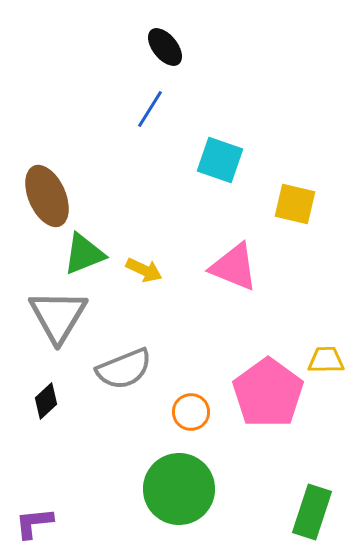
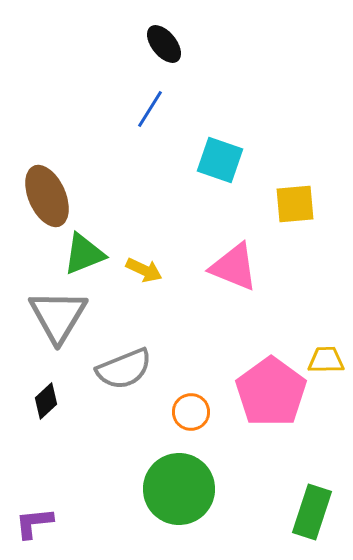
black ellipse: moved 1 px left, 3 px up
yellow square: rotated 18 degrees counterclockwise
pink pentagon: moved 3 px right, 1 px up
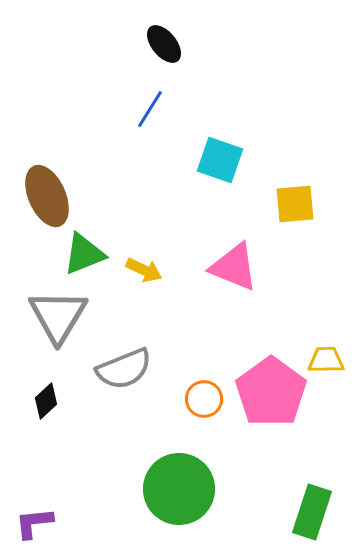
orange circle: moved 13 px right, 13 px up
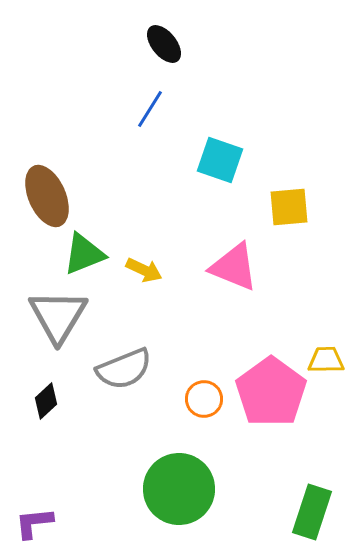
yellow square: moved 6 px left, 3 px down
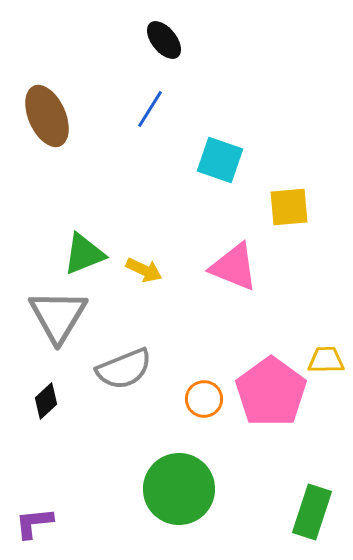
black ellipse: moved 4 px up
brown ellipse: moved 80 px up
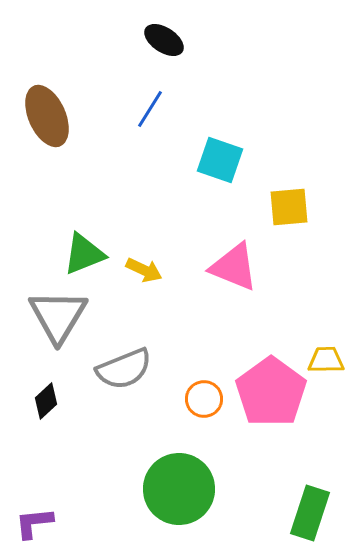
black ellipse: rotated 18 degrees counterclockwise
green rectangle: moved 2 px left, 1 px down
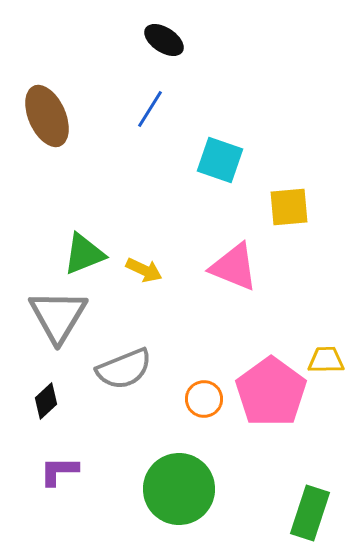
purple L-shape: moved 25 px right, 52 px up; rotated 6 degrees clockwise
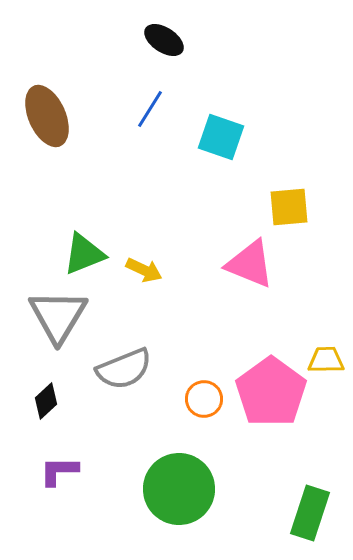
cyan square: moved 1 px right, 23 px up
pink triangle: moved 16 px right, 3 px up
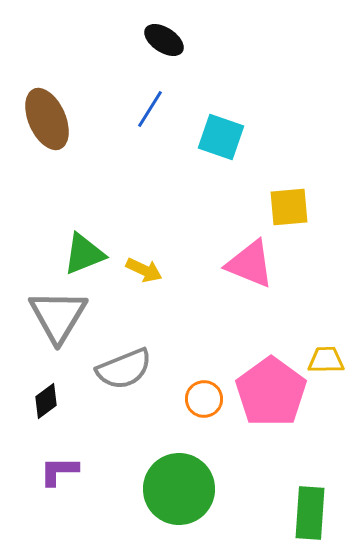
brown ellipse: moved 3 px down
black diamond: rotated 6 degrees clockwise
green rectangle: rotated 14 degrees counterclockwise
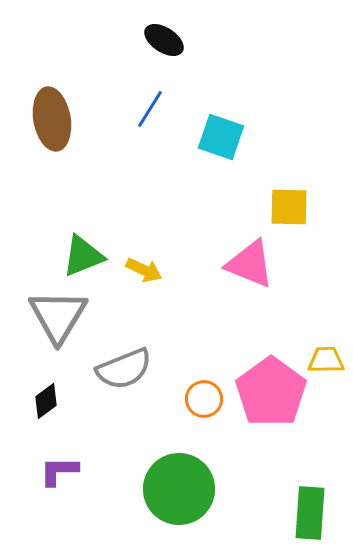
brown ellipse: moved 5 px right; rotated 14 degrees clockwise
yellow square: rotated 6 degrees clockwise
green triangle: moved 1 px left, 2 px down
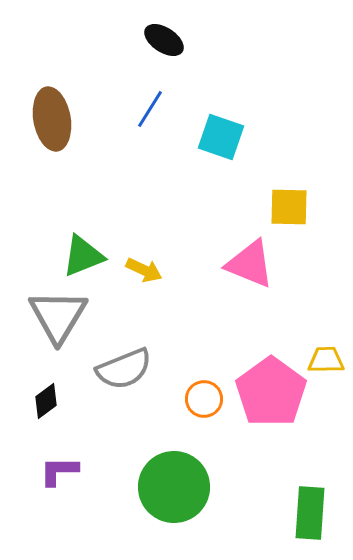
green circle: moved 5 px left, 2 px up
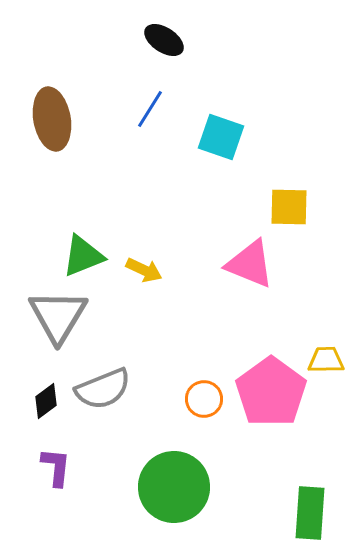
gray semicircle: moved 21 px left, 20 px down
purple L-shape: moved 3 px left, 4 px up; rotated 96 degrees clockwise
